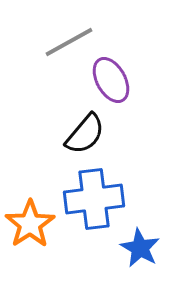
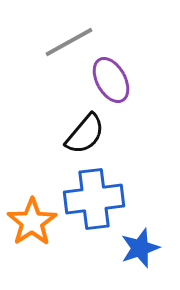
orange star: moved 2 px right, 2 px up
blue star: rotated 24 degrees clockwise
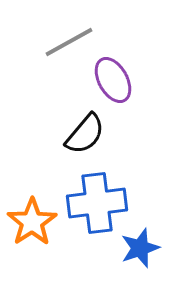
purple ellipse: moved 2 px right
blue cross: moved 3 px right, 4 px down
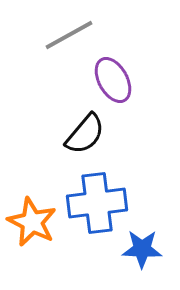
gray line: moved 7 px up
orange star: rotated 12 degrees counterclockwise
blue star: moved 2 px right, 1 px down; rotated 21 degrees clockwise
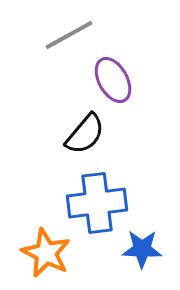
orange star: moved 14 px right, 31 px down
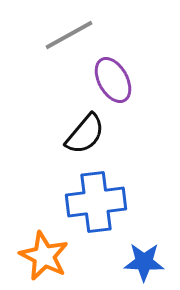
blue cross: moved 1 px left, 1 px up
blue star: moved 2 px right, 13 px down
orange star: moved 2 px left, 3 px down
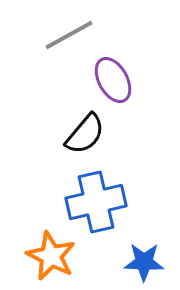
blue cross: rotated 6 degrees counterclockwise
orange star: moved 7 px right
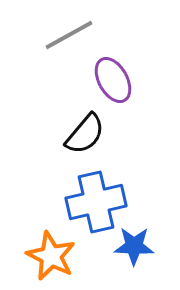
blue star: moved 10 px left, 16 px up
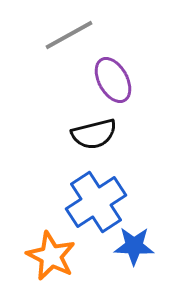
black semicircle: moved 9 px right; rotated 36 degrees clockwise
blue cross: rotated 20 degrees counterclockwise
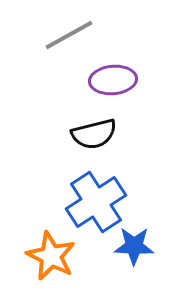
purple ellipse: rotated 66 degrees counterclockwise
